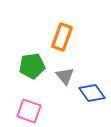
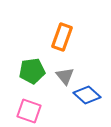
green pentagon: moved 5 px down
blue diamond: moved 5 px left, 2 px down; rotated 12 degrees counterclockwise
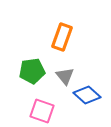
pink square: moved 13 px right
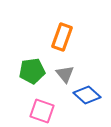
gray triangle: moved 2 px up
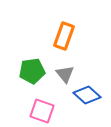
orange rectangle: moved 2 px right, 1 px up
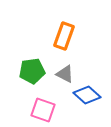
gray triangle: rotated 24 degrees counterclockwise
pink square: moved 1 px right, 1 px up
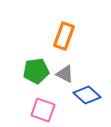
green pentagon: moved 4 px right
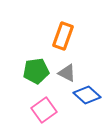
orange rectangle: moved 1 px left
gray triangle: moved 2 px right, 1 px up
pink square: moved 1 px right; rotated 35 degrees clockwise
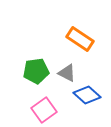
orange rectangle: moved 17 px right, 3 px down; rotated 76 degrees counterclockwise
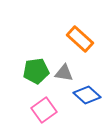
orange rectangle: rotated 8 degrees clockwise
gray triangle: moved 3 px left; rotated 18 degrees counterclockwise
